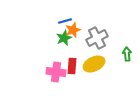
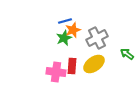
green arrow: rotated 48 degrees counterclockwise
yellow ellipse: rotated 10 degrees counterclockwise
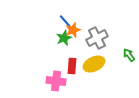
blue line: rotated 64 degrees clockwise
green arrow: moved 2 px right, 1 px down; rotated 16 degrees clockwise
yellow ellipse: rotated 10 degrees clockwise
pink cross: moved 9 px down
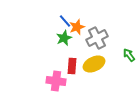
orange star: moved 4 px right, 3 px up
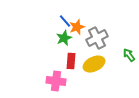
red rectangle: moved 1 px left, 5 px up
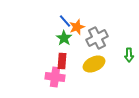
green star: rotated 14 degrees counterclockwise
green arrow: rotated 144 degrees counterclockwise
red rectangle: moved 9 px left
pink cross: moved 1 px left, 4 px up
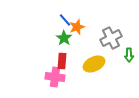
blue line: moved 1 px up
gray cross: moved 14 px right
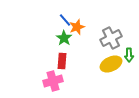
yellow ellipse: moved 17 px right
pink cross: moved 2 px left, 4 px down; rotated 24 degrees counterclockwise
